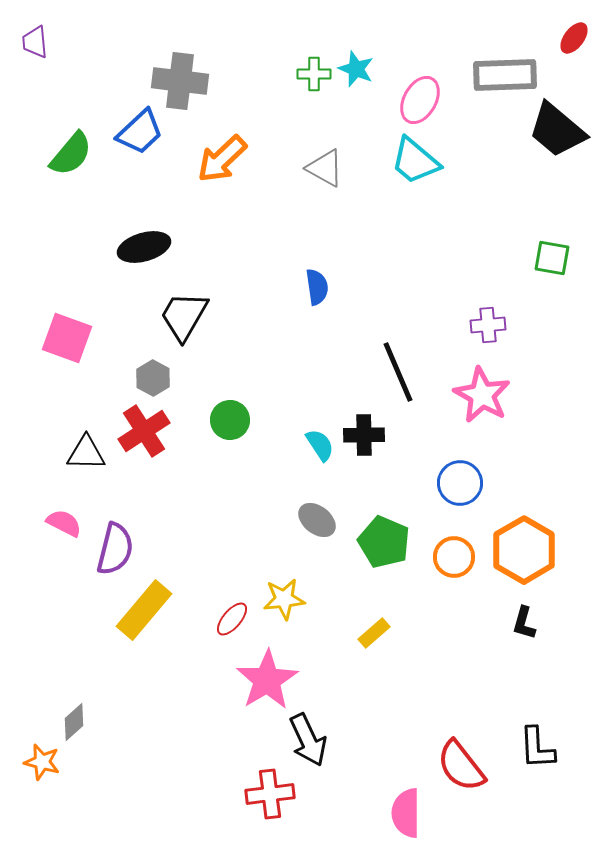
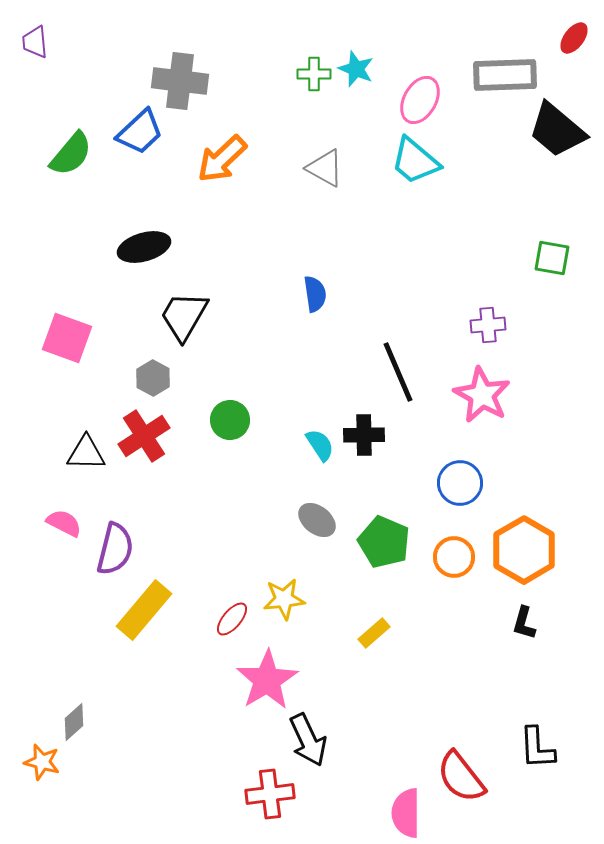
blue semicircle at (317, 287): moved 2 px left, 7 px down
red cross at (144, 431): moved 5 px down
red semicircle at (461, 766): moved 11 px down
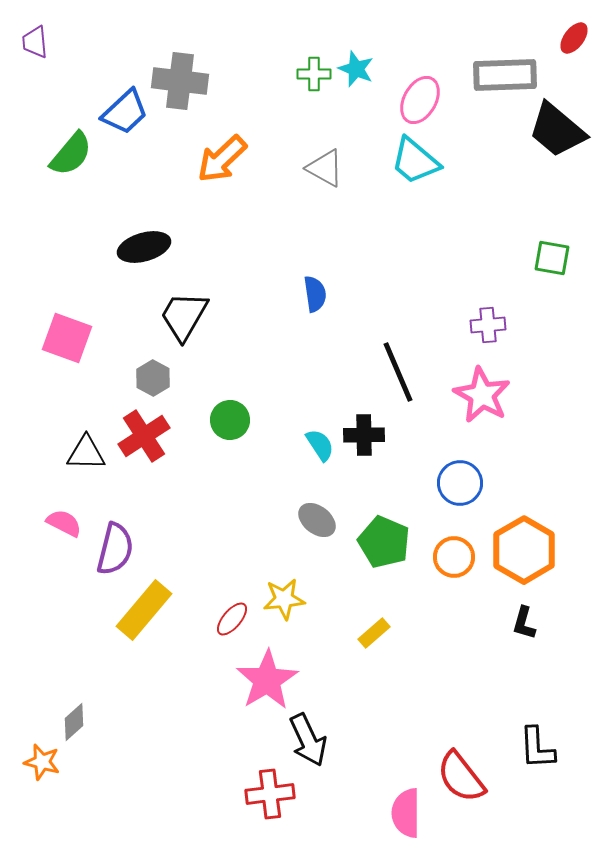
blue trapezoid at (140, 132): moved 15 px left, 20 px up
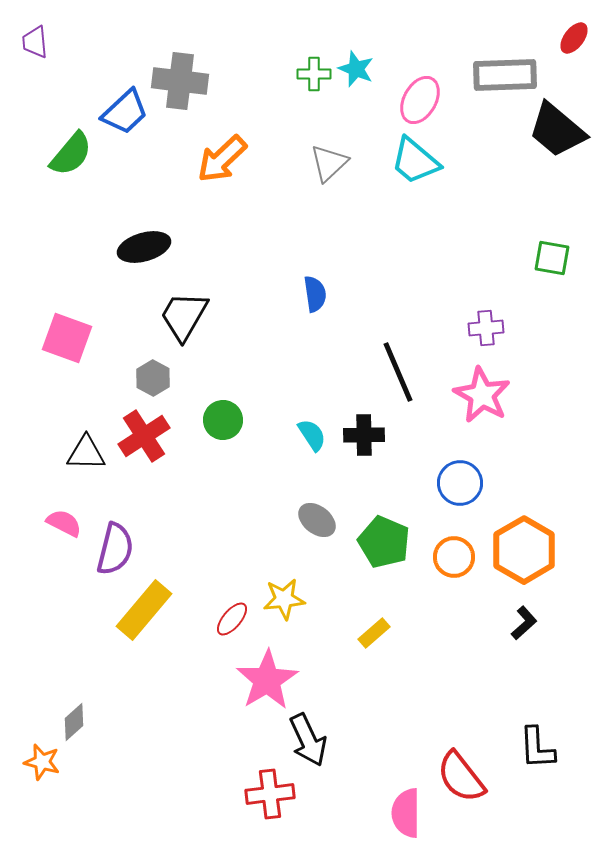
gray triangle at (325, 168): moved 4 px right, 5 px up; rotated 48 degrees clockwise
purple cross at (488, 325): moved 2 px left, 3 px down
green circle at (230, 420): moved 7 px left
cyan semicircle at (320, 445): moved 8 px left, 10 px up
black L-shape at (524, 623): rotated 148 degrees counterclockwise
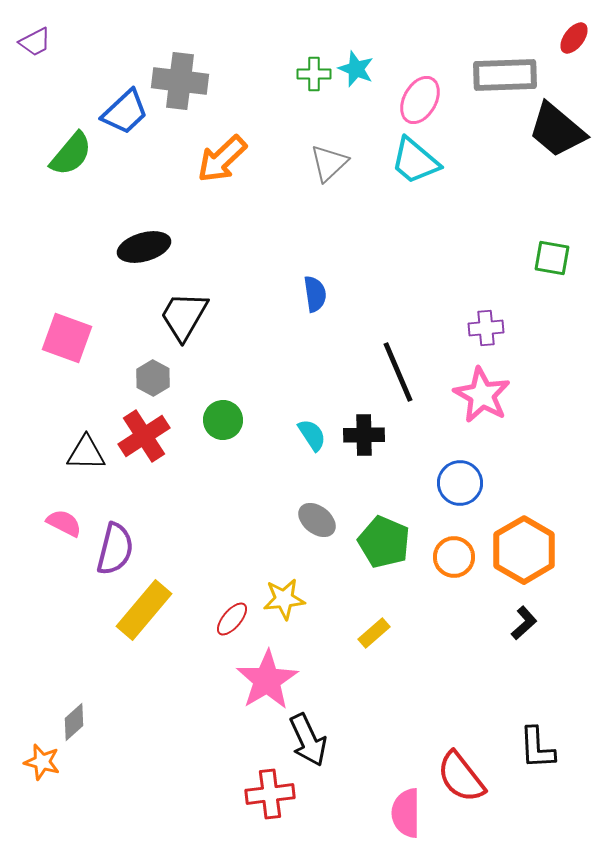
purple trapezoid at (35, 42): rotated 112 degrees counterclockwise
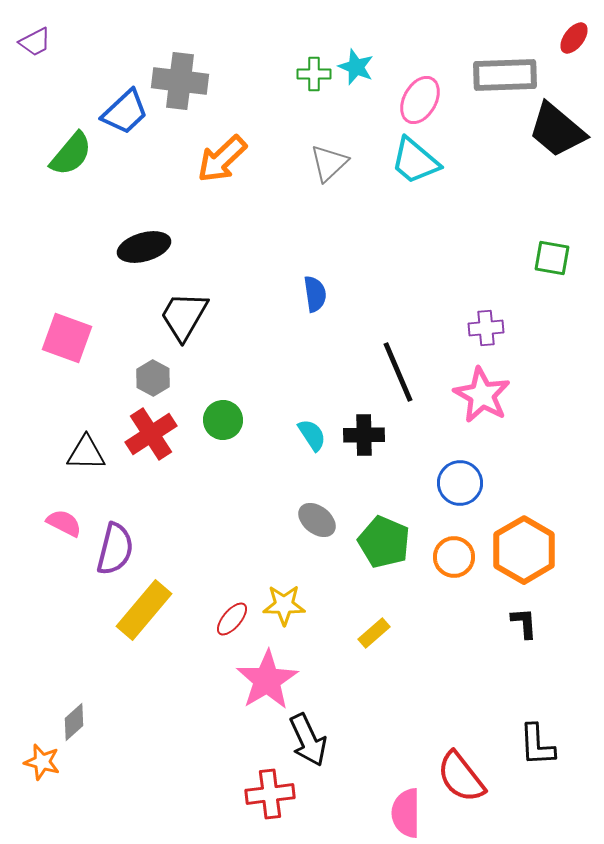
cyan star at (356, 69): moved 2 px up
red cross at (144, 436): moved 7 px right, 2 px up
yellow star at (284, 599): moved 6 px down; rotated 6 degrees clockwise
black L-shape at (524, 623): rotated 52 degrees counterclockwise
black L-shape at (537, 748): moved 3 px up
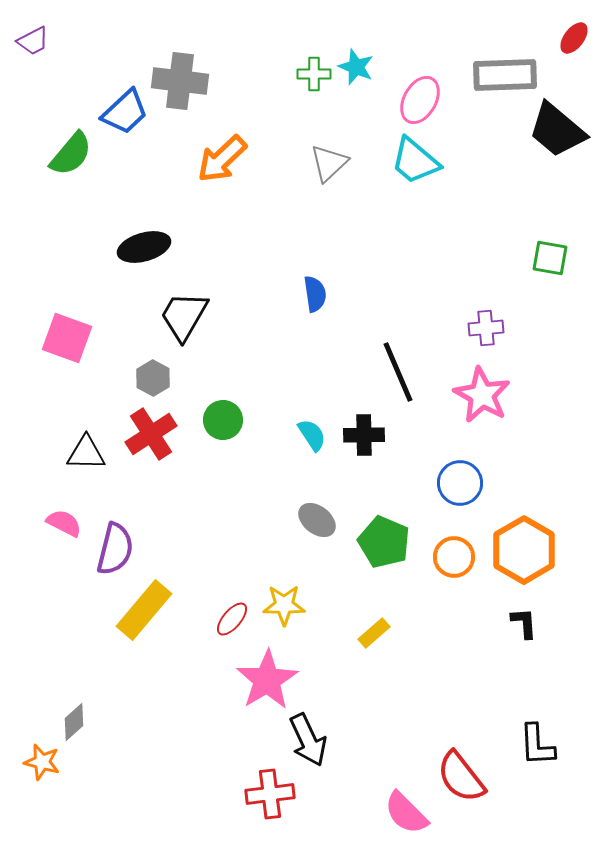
purple trapezoid at (35, 42): moved 2 px left, 1 px up
green square at (552, 258): moved 2 px left
pink semicircle at (406, 813): rotated 45 degrees counterclockwise
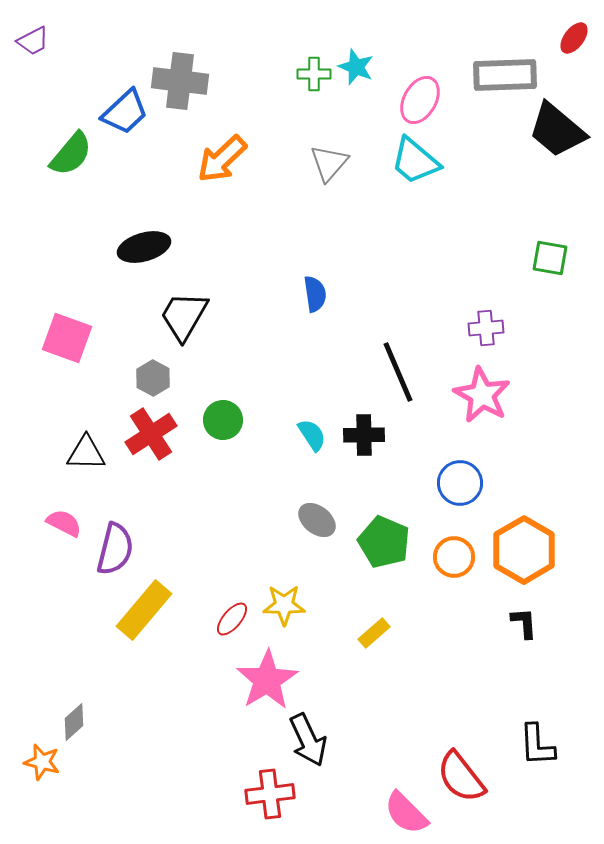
gray triangle at (329, 163): rotated 6 degrees counterclockwise
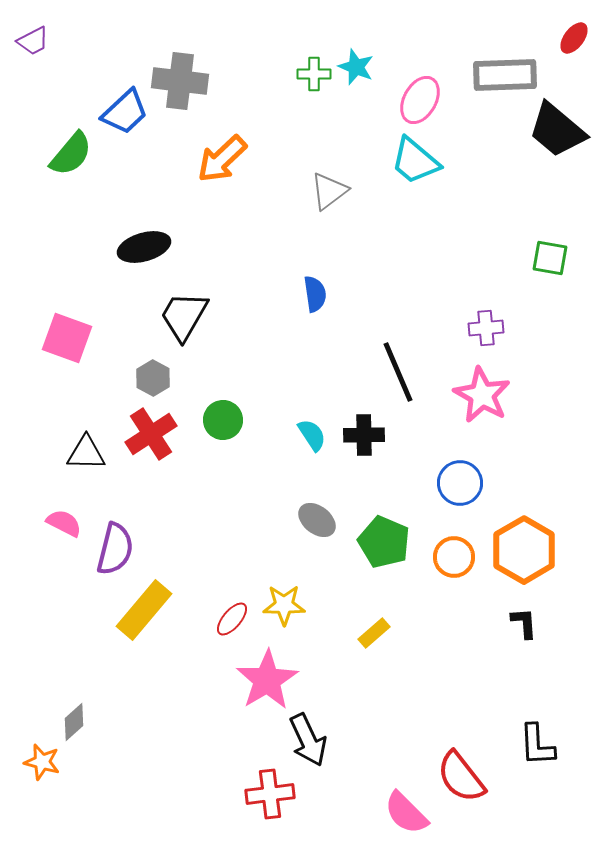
gray triangle at (329, 163): moved 28 px down; rotated 12 degrees clockwise
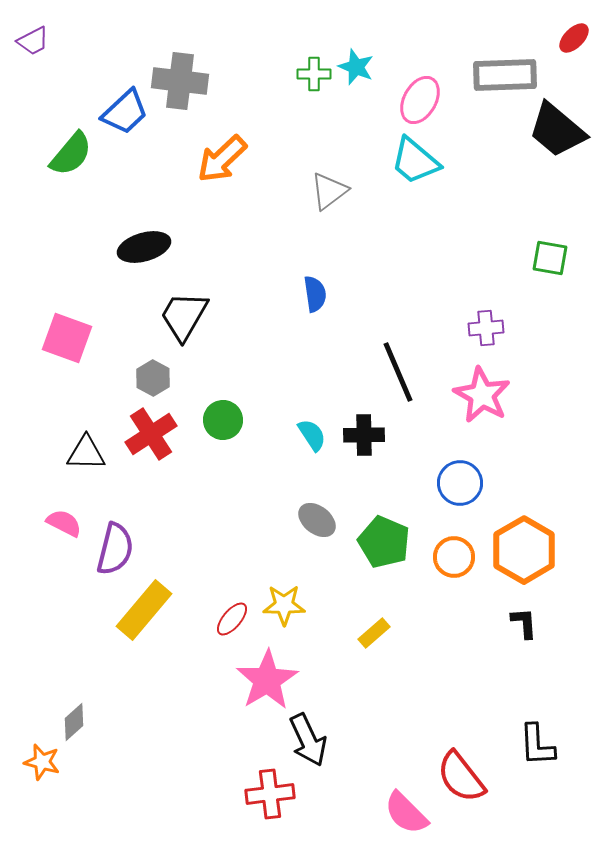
red ellipse at (574, 38): rotated 8 degrees clockwise
